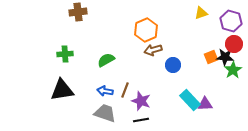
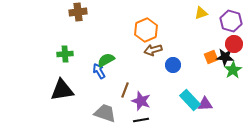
blue arrow: moved 6 px left, 20 px up; rotated 49 degrees clockwise
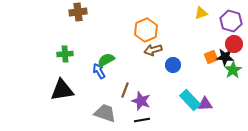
black line: moved 1 px right
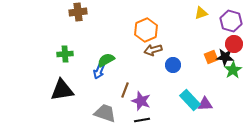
blue arrow: rotated 126 degrees counterclockwise
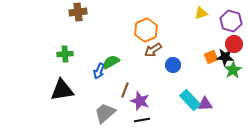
brown arrow: rotated 18 degrees counterclockwise
green semicircle: moved 5 px right, 2 px down
purple star: moved 1 px left
gray trapezoid: rotated 60 degrees counterclockwise
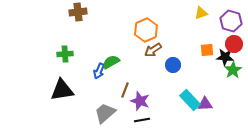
orange square: moved 4 px left, 7 px up; rotated 16 degrees clockwise
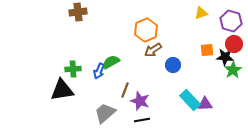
green cross: moved 8 px right, 15 px down
